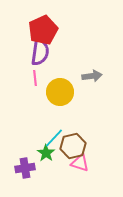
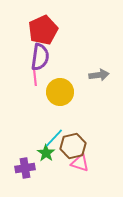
purple semicircle: moved 5 px down
gray arrow: moved 7 px right, 1 px up
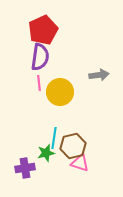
pink line: moved 4 px right, 5 px down
cyan line: rotated 35 degrees counterclockwise
green star: rotated 24 degrees clockwise
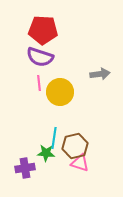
red pentagon: rotated 28 degrees clockwise
purple semicircle: rotated 100 degrees clockwise
gray arrow: moved 1 px right, 1 px up
brown hexagon: moved 2 px right
green star: rotated 18 degrees clockwise
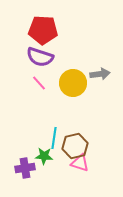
pink line: rotated 35 degrees counterclockwise
yellow circle: moved 13 px right, 9 px up
green star: moved 2 px left, 3 px down
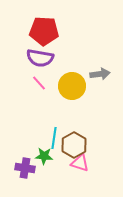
red pentagon: moved 1 px right, 1 px down
purple semicircle: moved 1 px down; rotated 8 degrees counterclockwise
yellow circle: moved 1 px left, 3 px down
brown hexagon: moved 1 px left, 1 px up; rotated 15 degrees counterclockwise
purple cross: rotated 18 degrees clockwise
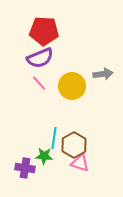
purple semicircle: rotated 32 degrees counterclockwise
gray arrow: moved 3 px right
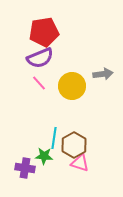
red pentagon: moved 1 px down; rotated 12 degrees counterclockwise
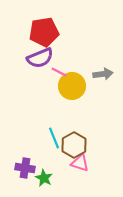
pink line: moved 20 px right, 11 px up; rotated 21 degrees counterclockwise
cyan line: rotated 30 degrees counterclockwise
green star: moved 22 px down; rotated 24 degrees clockwise
